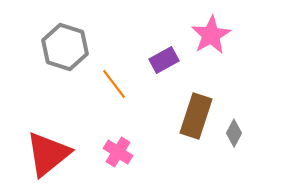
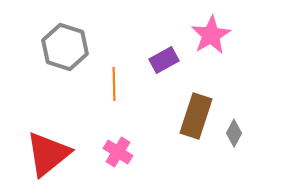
orange line: rotated 36 degrees clockwise
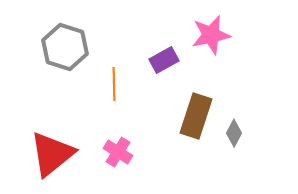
pink star: rotated 18 degrees clockwise
red triangle: moved 4 px right
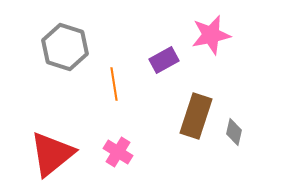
orange line: rotated 8 degrees counterclockwise
gray diamond: moved 1 px up; rotated 16 degrees counterclockwise
